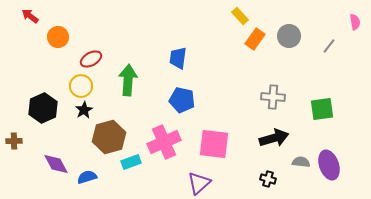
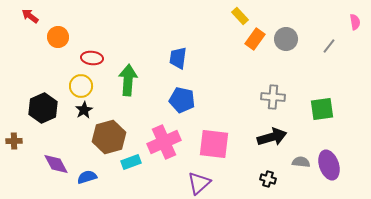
gray circle: moved 3 px left, 3 px down
red ellipse: moved 1 px right, 1 px up; rotated 35 degrees clockwise
black arrow: moved 2 px left, 1 px up
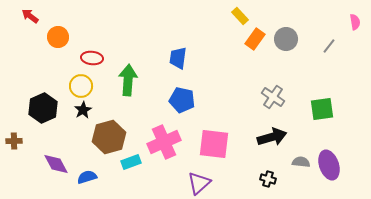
gray cross: rotated 30 degrees clockwise
black star: moved 1 px left
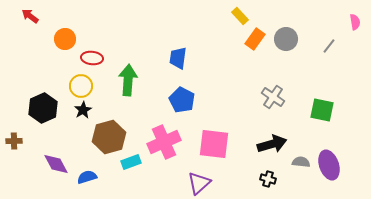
orange circle: moved 7 px right, 2 px down
blue pentagon: rotated 15 degrees clockwise
green square: moved 1 px down; rotated 20 degrees clockwise
black arrow: moved 7 px down
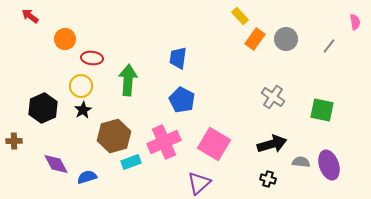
brown hexagon: moved 5 px right, 1 px up
pink square: rotated 24 degrees clockwise
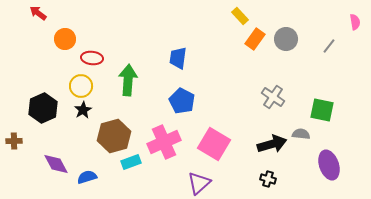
red arrow: moved 8 px right, 3 px up
blue pentagon: moved 1 px down
gray semicircle: moved 28 px up
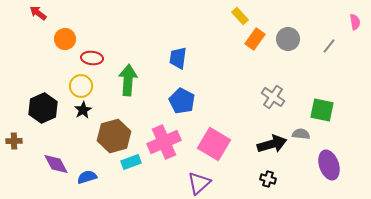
gray circle: moved 2 px right
